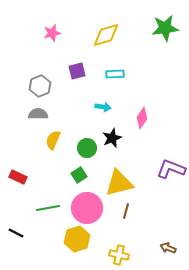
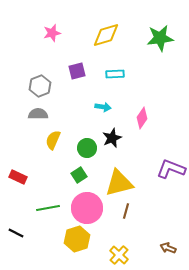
green star: moved 5 px left, 10 px down
yellow cross: rotated 30 degrees clockwise
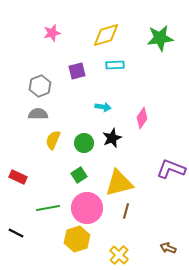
cyan rectangle: moved 9 px up
green circle: moved 3 px left, 5 px up
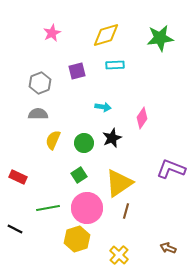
pink star: rotated 12 degrees counterclockwise
gray hexagon: moved 3 px up
yellow triangle: rotated 20 degrees counterclockwise
black line: moved 1 px left, 4 px up
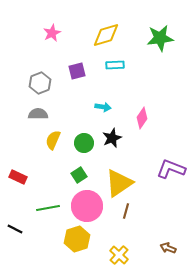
pink circle: moved 2 px up
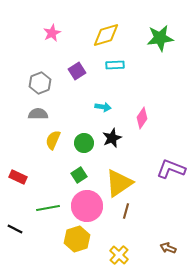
purple square: rotated 18 degrees counterclockwise
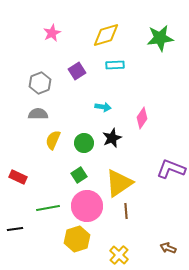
brown line: rotated 21 degrees counterclockwise
black line: rotated 35 degrees counterclockwise
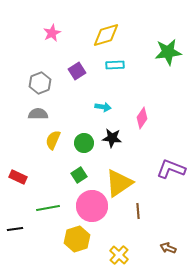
green star: moved 8 px right, 14 px down
black star: rotated 30 degrees clockwise
pink circle: moved 5 px right
brown line: moved 12 px right
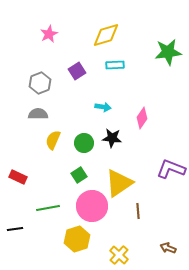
pink star: moved 3 px left, 1 px down
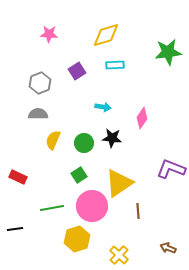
pink star: rotated 30 degrees clockwise
green line: moved 4 px right
